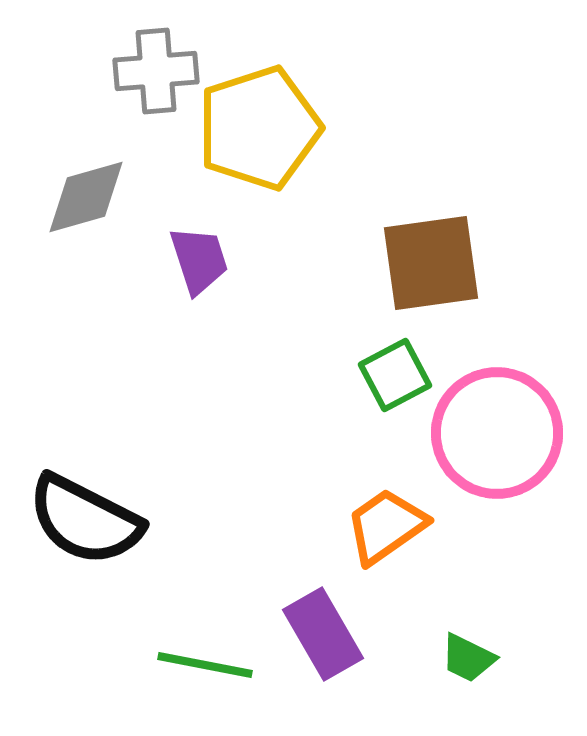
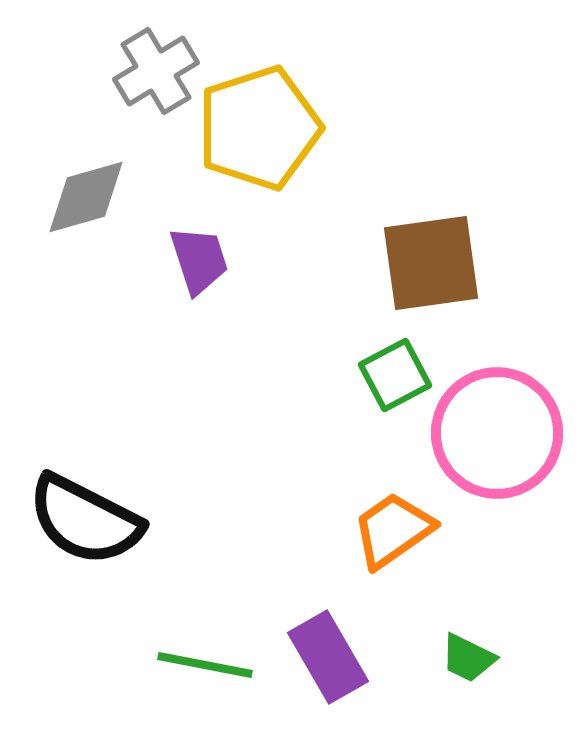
gray cross: rotated 26 degrees counterclockwise
orange trapezoid: moved 7 px right, 4 px down
purple rectangle: moved 5 px right, 23 px down
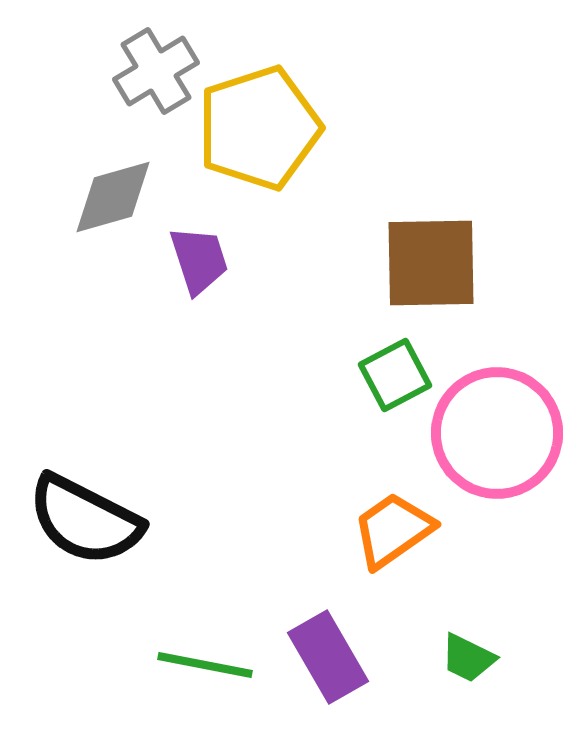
gray diamond: moved 27 px right
brown square: rotated 7 degrees clockwise
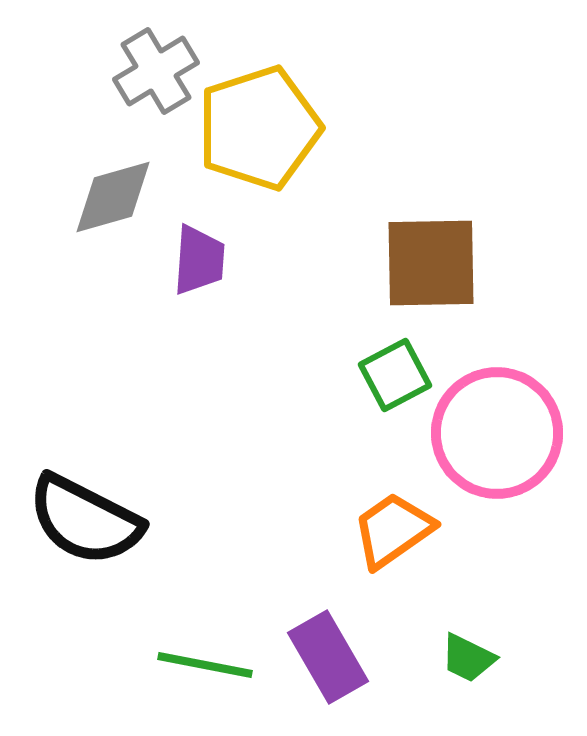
purple trapezoid: rotated 22 degrees clockwise
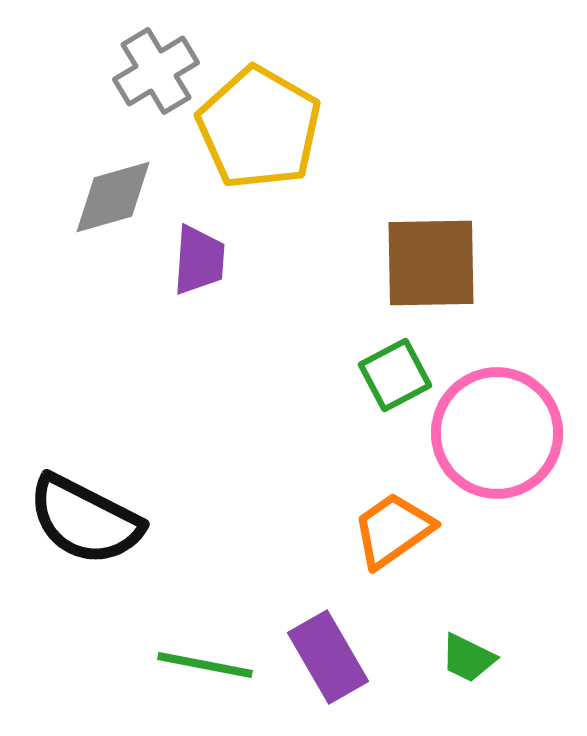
yellow pentagon: rotated 24 degrees counterclockwise
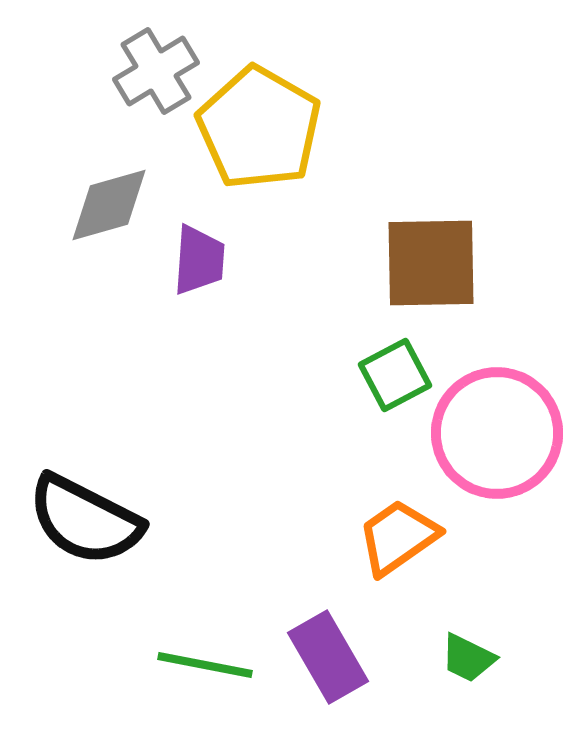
gray diamond: moved 4 px left, 8 px down
orange trapezoid: moved 5 px right, 7 px down
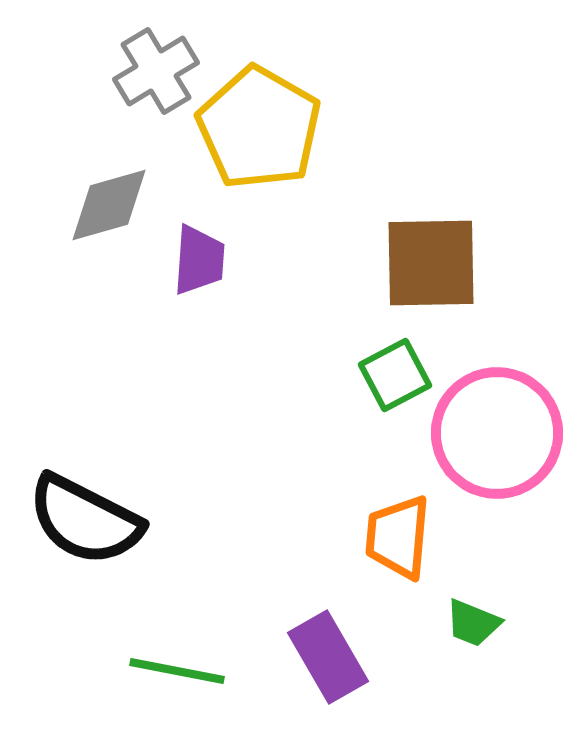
orange trapezoid: rotated 50 degrees counterclockwise
green trapezoid: moved 5 px right, 35 px up; rotated 4 degrees counterclockwise
green line: moved 28 px left, 6 px down
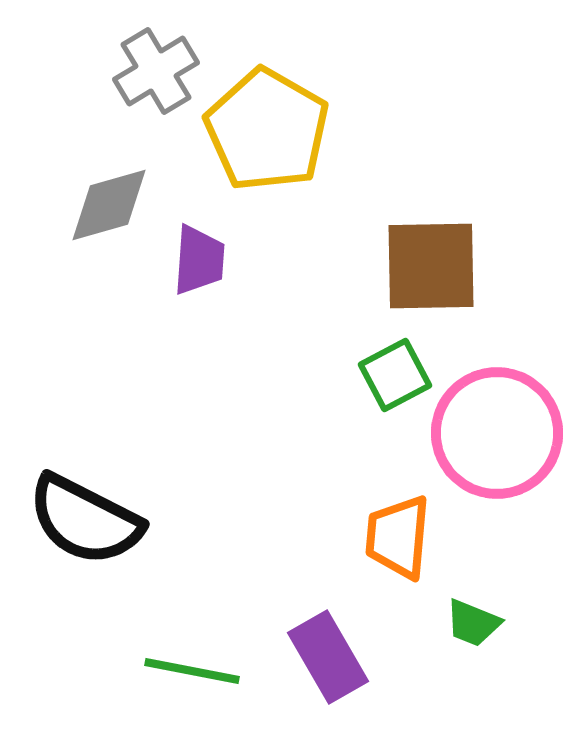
yellow pentagon: moved 8 px right, 2 px down
brown square: moved 3 px down
green line: moved 15 px right
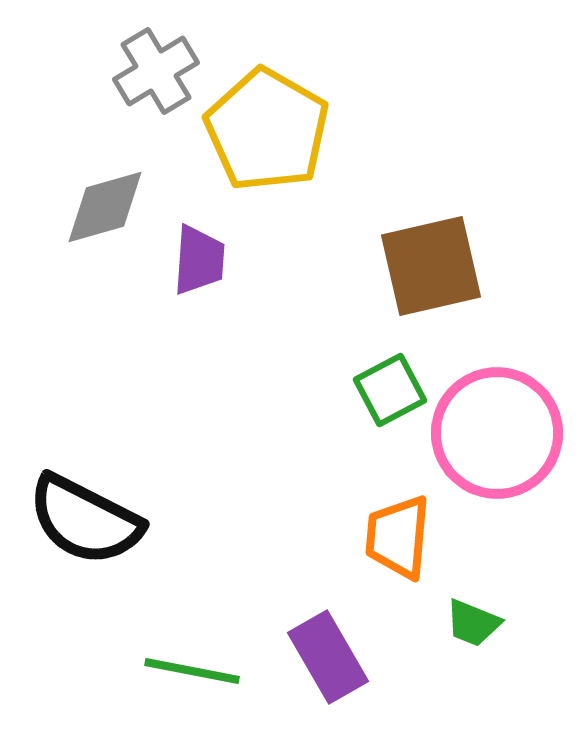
gray diamond: moved 4 px left, 2 px down
brown square: rotated 12 degrees counterclockwise
green square: moved 5 px left, 15 px down
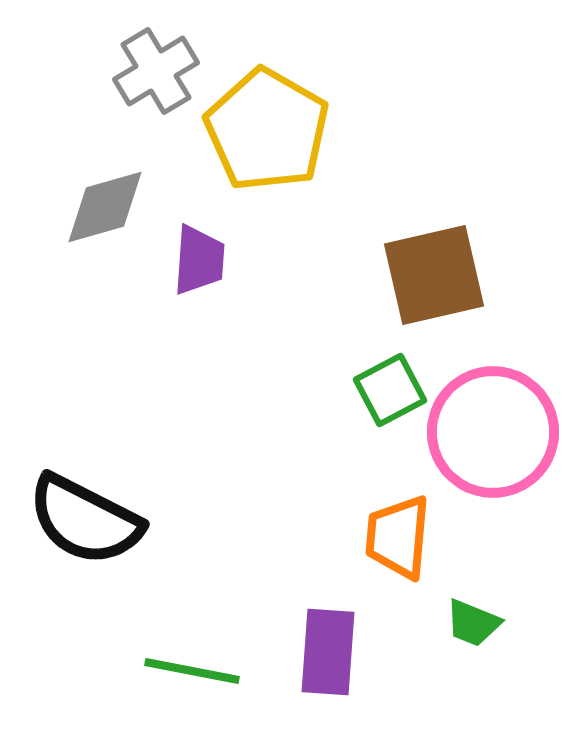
brown square: moved 3 px right, 9 px down
pink circle: moved 4 px left, 1 px up
purple rectangle: moved 5 px up; rotated 34 degrees clockwise
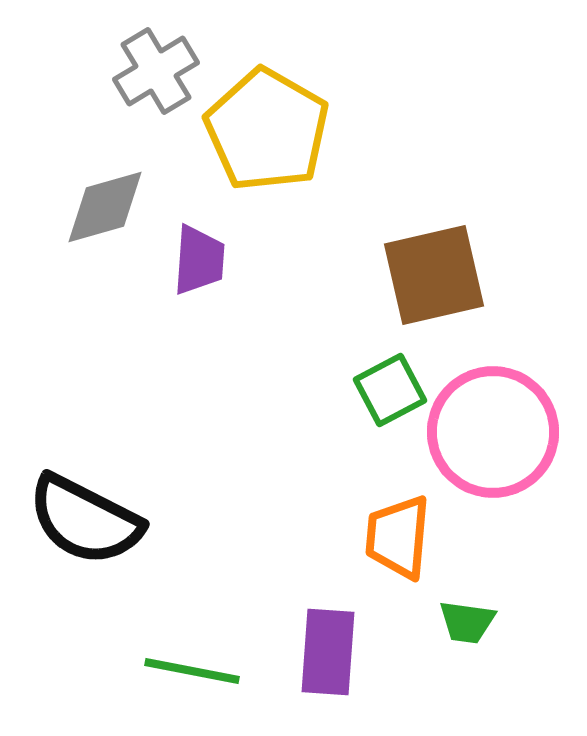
green trapezoid: moved 6 px left, 1 px up; rotated 14 degrees counterclockwise
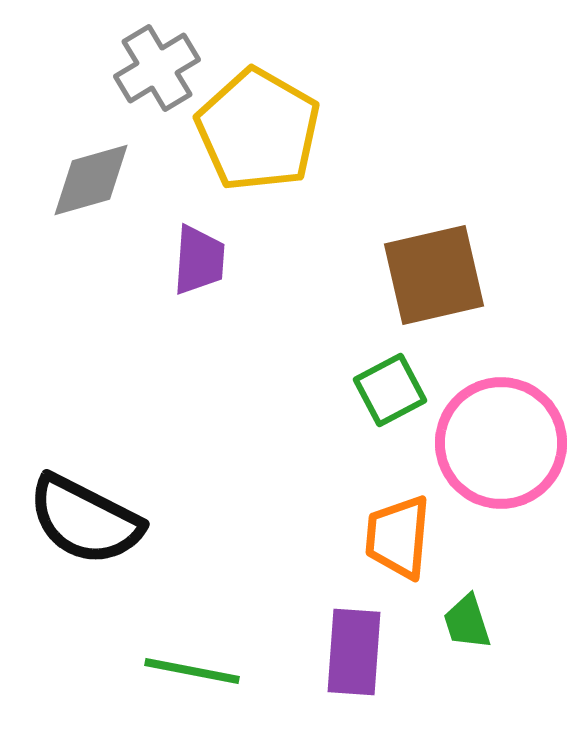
gray cross: moved 1 px right, 3 px up
yellow pentagon: moved 9 px left
gray diamond: moved 14 px left, 27 px up
pink circle: moved 8 px right, 11 px down
green trapezoid: rotated 64 degrees clockwise
purple rectangle: moved 26 px right
